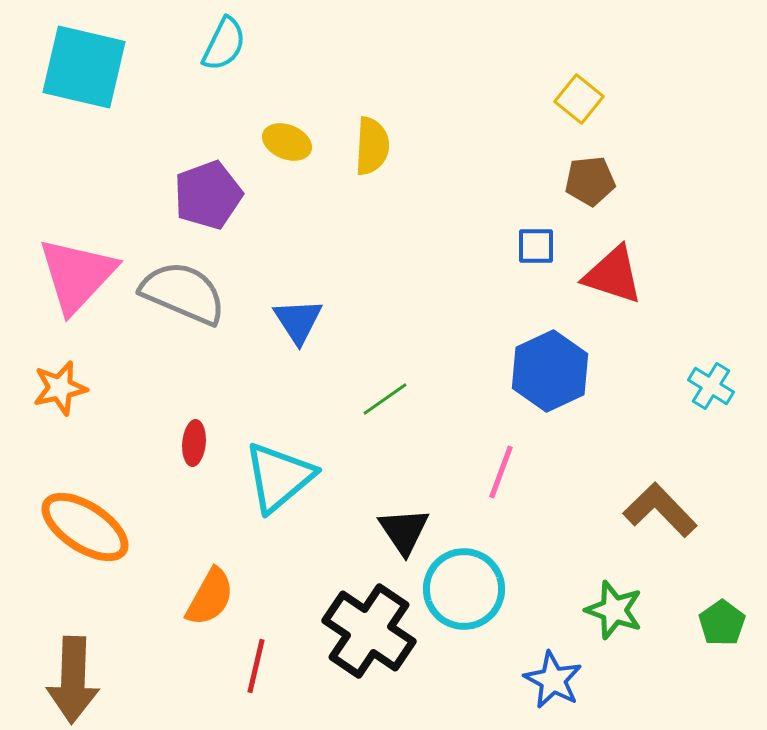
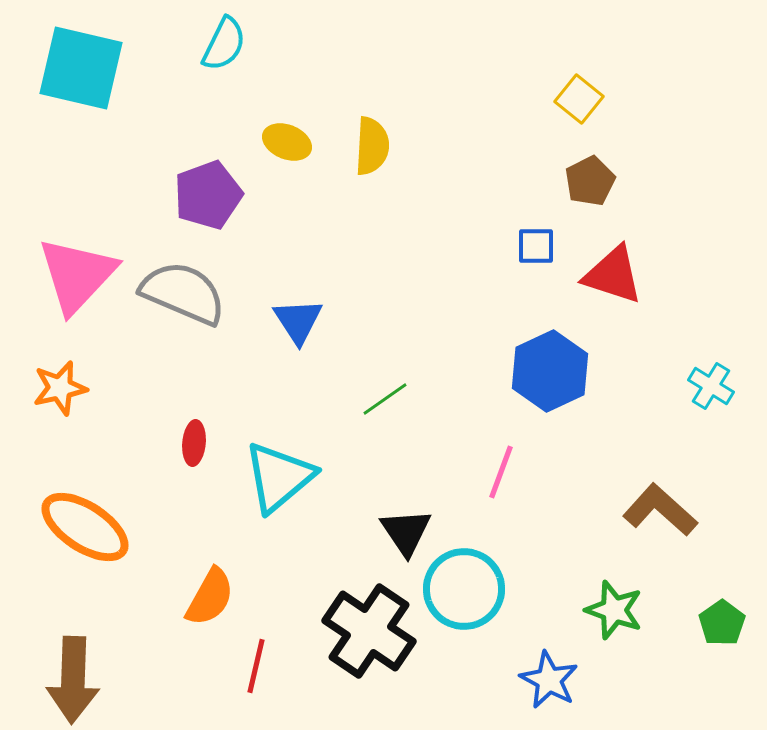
cyan square: moved 3 px left, 1 px down
brown pentagon: rotated 21 degrees counterclockwise
brown L-shape: rotated 4 degrees counterclockwise
black triangle: moved 2 px right, 1 px down
blue star: moved 4 px left
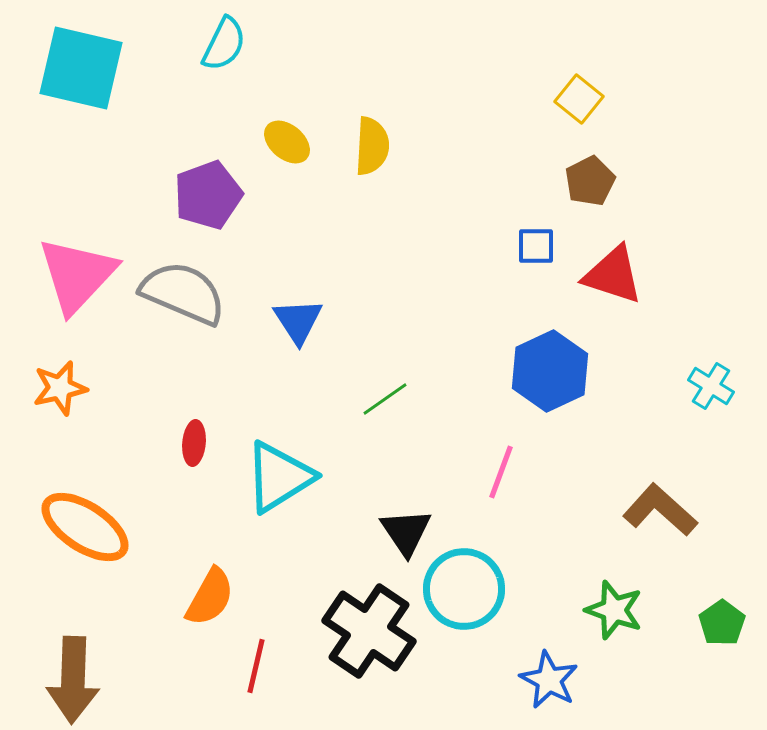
yellow ellipse: rotated 18 degrees clockwise
cyan triangle: rotated 8 degrees clockwise
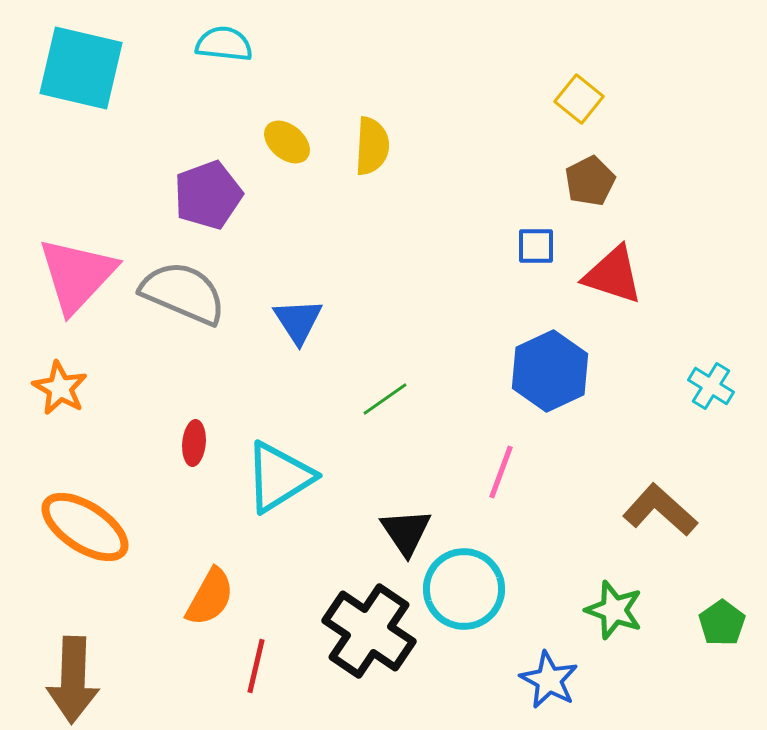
cyan semicircle: rotated 110 degrees counterclockwise
orange star: rotated 30 degrees counterclockwise
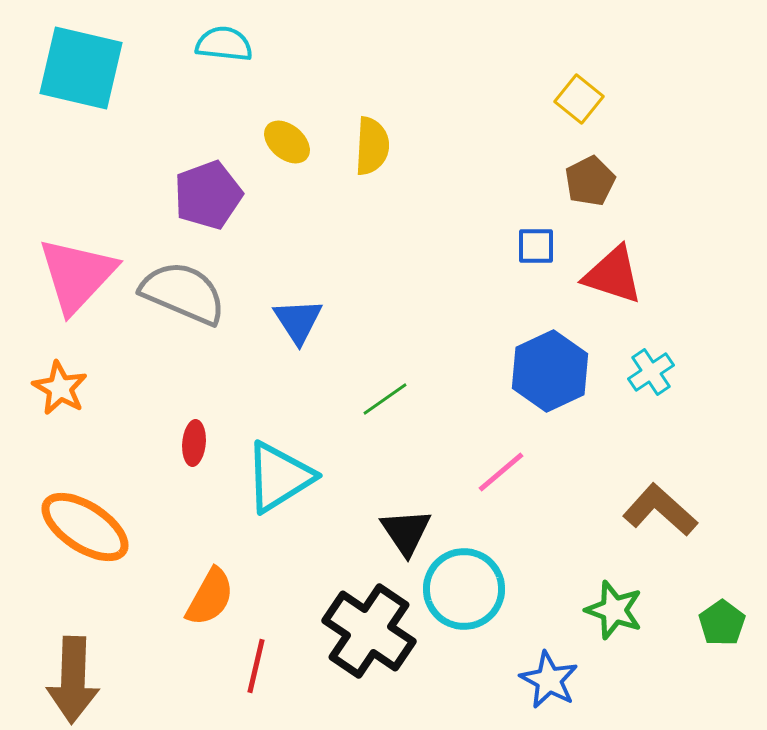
cyan cross: moved 60 px left, 14 px up; rotated 24 degrees clockwise
pink line: rotated 30 degrees clockwise
